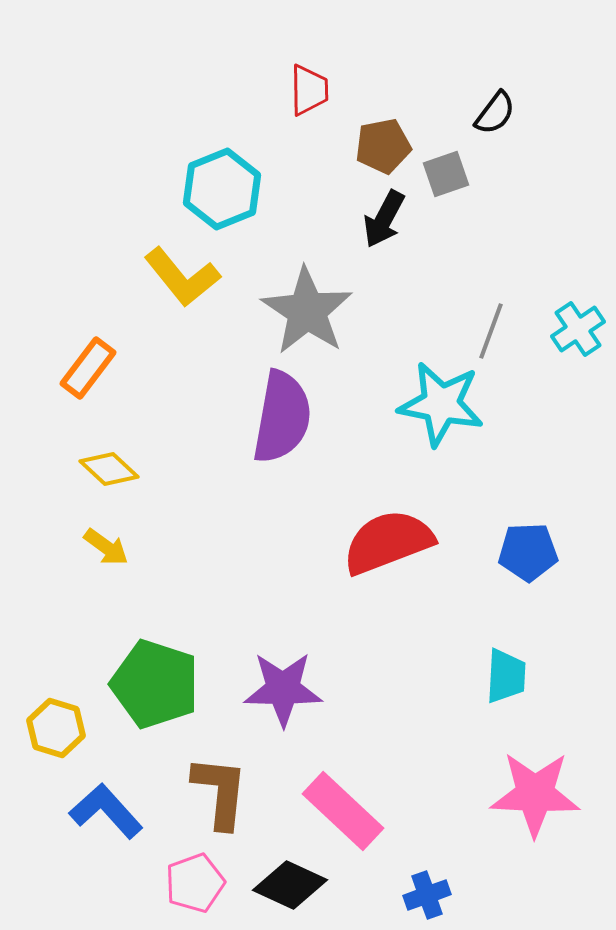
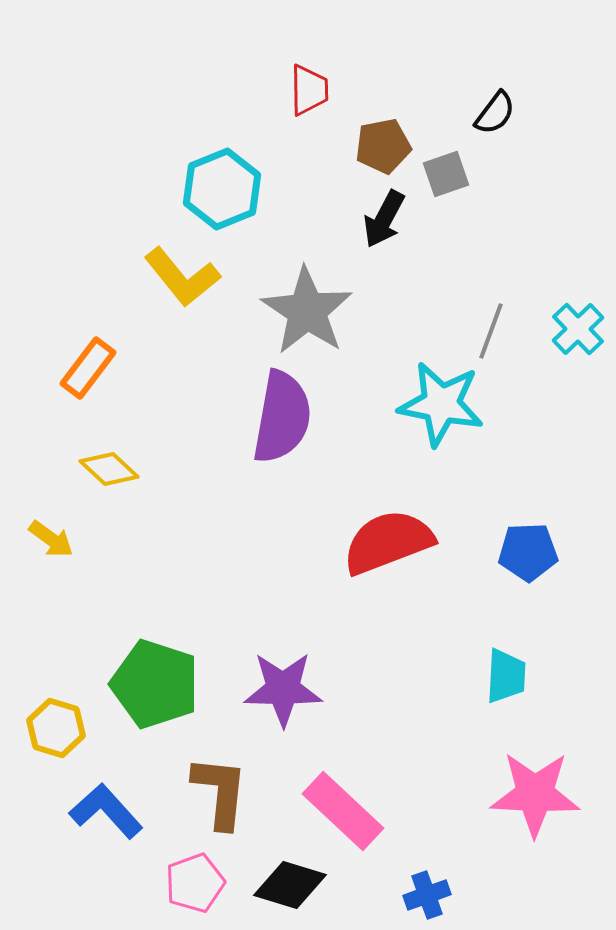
cyan cross: rotated 10 degrees counterclockwise
yellow arrow: moved 55 px left, 8 px up
black diamond: rotated 8 degrees counterclockwise
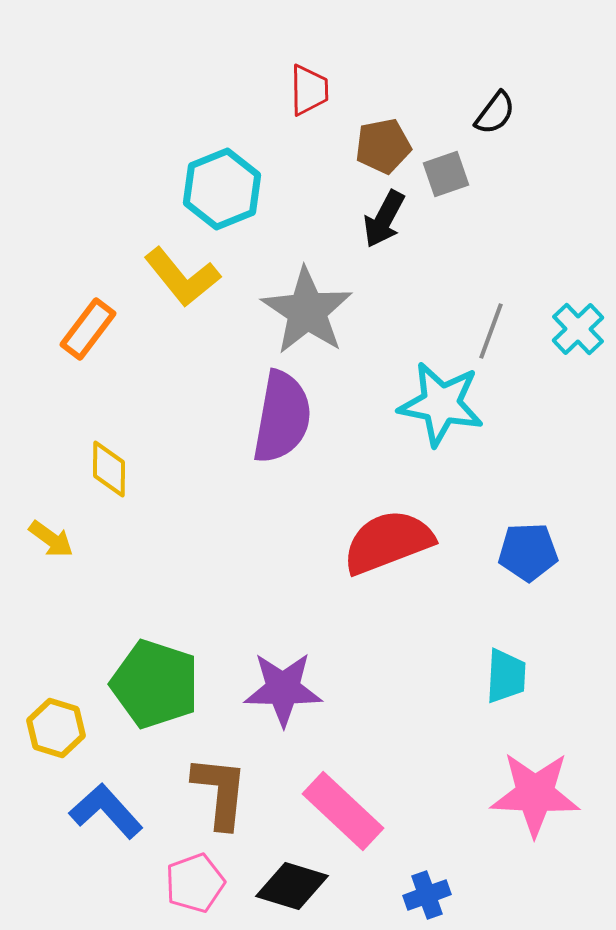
orange rectangle: moved 39 px up
yellow diamond: rotated 48 degrees clockwise
black diamond: moved 2 px right, 1 px down
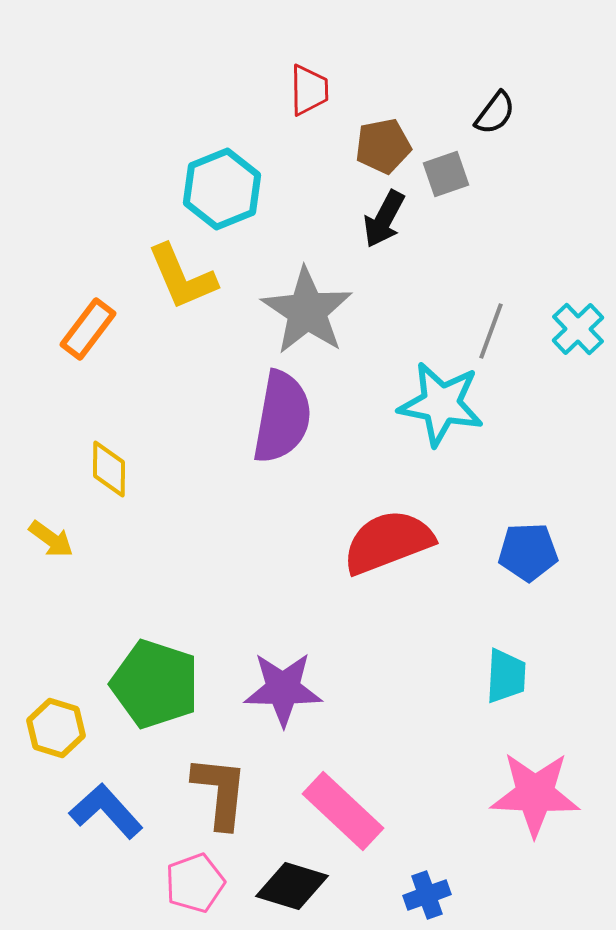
yellow L-shape: rotated 16 degrees clockwise
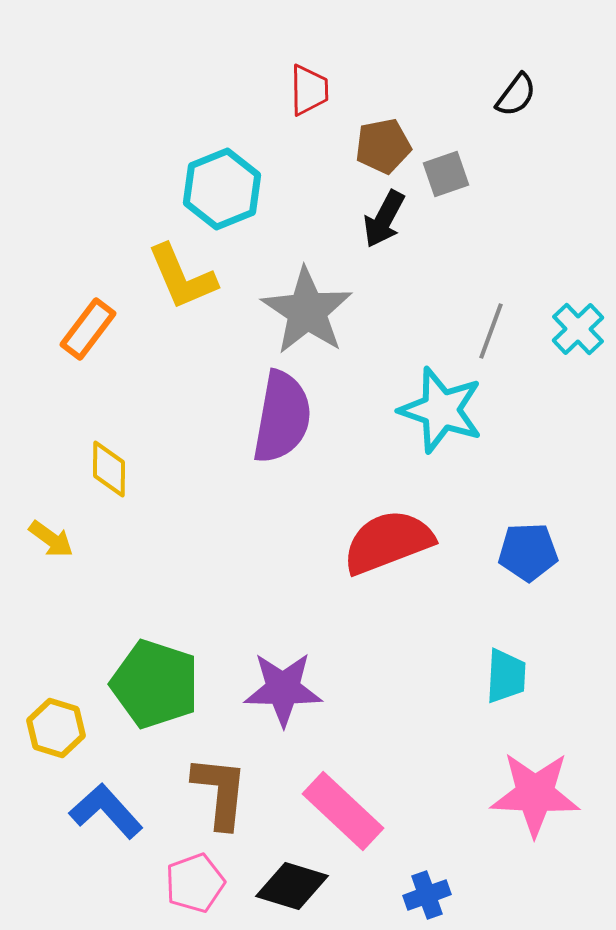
black semicircle: moved 21 px right, 18 px up
cyan star: moved 6 px down; rotated 8 degrees clockwise
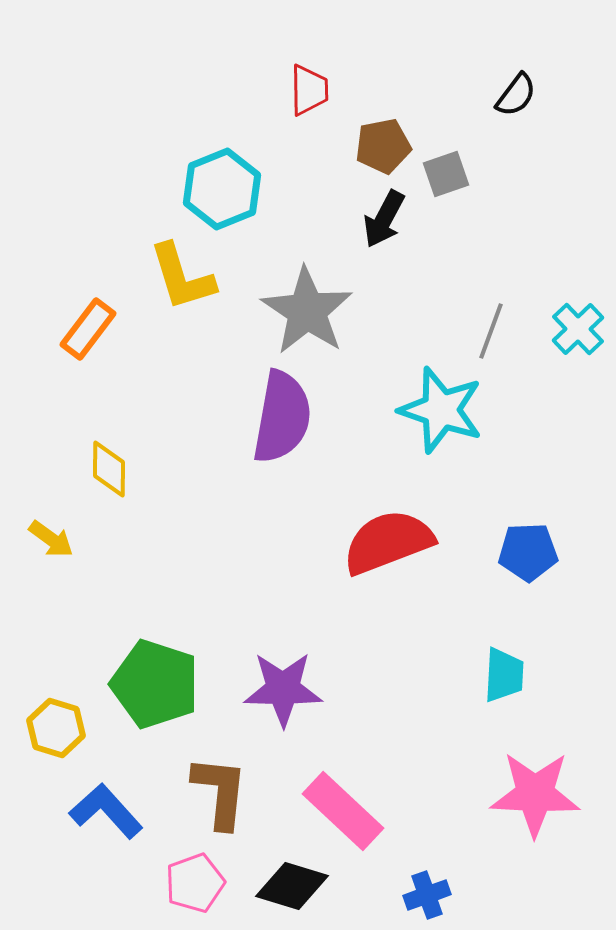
yellow L-shape: rotated 6 degrees clockwise
cyan trapezoid: moved 2 px left, 1 px up
